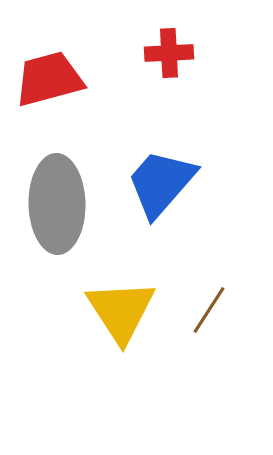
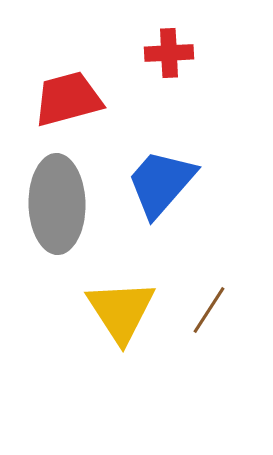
red trapezoid: moved 19 px right, 20 px down
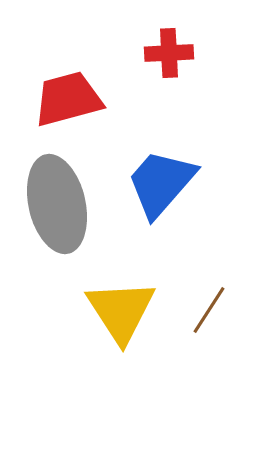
gray ellipse: rotated 12 degrees counterclockwise
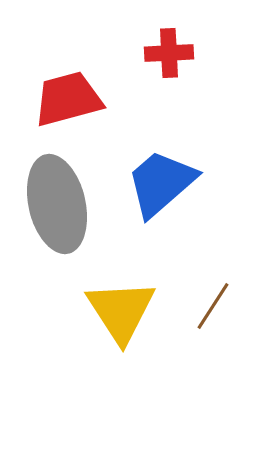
blue trapezoid: rotated 8 degrees clockwise
brown line: moved 4 px right, 4 px up
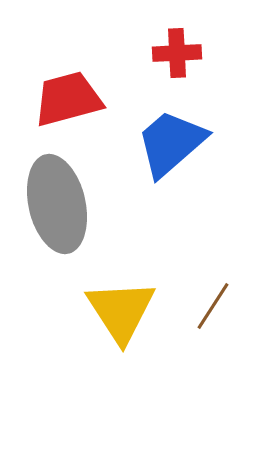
red cross: moved 8 px right
blue trapezoid: moved 10 px right, 40 px up
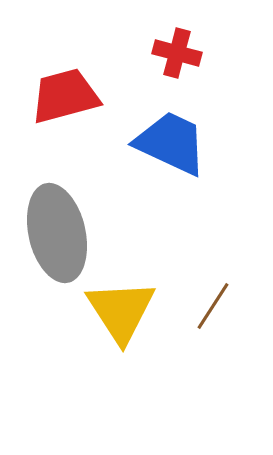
red cross: rotated 18 degrees clockwise
red trapezoid: moved 3 px left, 3 px up
blue trapezoid: rotated 66 degrees clockwise
gray ellipse: moved 29 px down
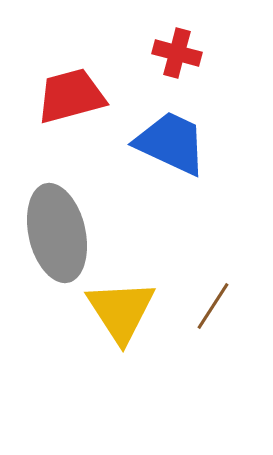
red trapezoid: moved 6 px right
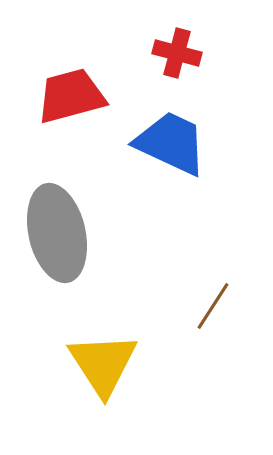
yellow triangle: moved 18 px left, 53 px down
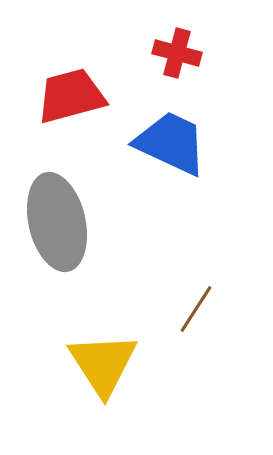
gray ellipse: moved 11 px up
brown line: moved 17 px left, 3 px down
